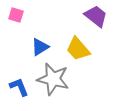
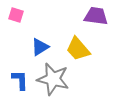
purple trapezoid: rotated 30 degrees counterclockwise
blue L-shape: moved 1 px right, 7 px up; rotated 20 degrees clockwise
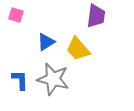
purple trapezoid: rotated 90 degrees clockwise
blue triangle: moved 6 px right, 5 px up
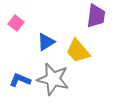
pink square: moved 8 px down; rotated 21 degrees clockwise
yellow trapezoid: moved 2 px down
blue L-shape: rotated 65 degrees counterclockwise
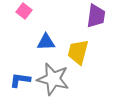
pink square: moved 8 px right, 12 px up
blue triangle: rotated 30 degrees clockwise
yellow trapezoid: moved 1 px down; rotated 56 degrees clockwise
blue L-shape: rotated 15 degrees counterclockwise
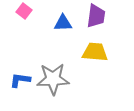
blue triangle: moved 17 px right, 19 px up
yellow trapezoid: moved 17 px right; rotated 80 degrees clockwise
gray star: rotated 16 degrees counterclockwise
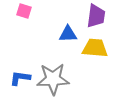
pink square: rotated 21 degrees counterclockwise
blue triangle: moved 5 px right, 11 px down
yellow trapezoid: moved 4 px up
blue L-shape: moved 2 px up
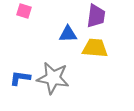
gray star: moved 1 px up; rotated 12 degrees clockwise
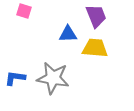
purple trapezoid: rotated 30 degrees counterclockwise
blue L-shape: moved 5 px left
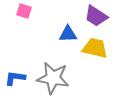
purple trapezoid: rotated 145 degrees clockwise
yellow trapezoid: rotated 8 degrees clockwise
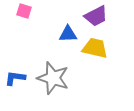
purple trapezoid: rotated 60 degrees counterclockwise
gray star: rotated 8 degrees clockwise
